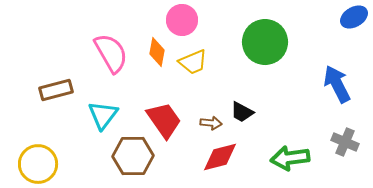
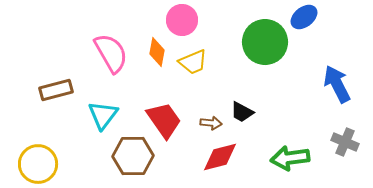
blue ellipse: moved 50 px left; rotated 8 degrees counterclockwise
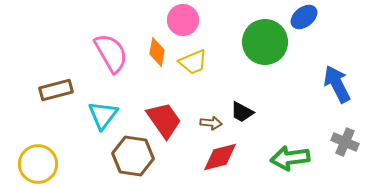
pink circle: moved 1 px right
brown hexagon: rotated 9 degrees clockwise
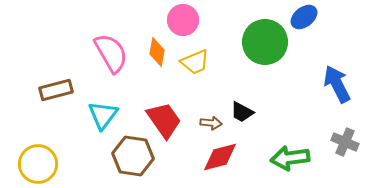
yellow trapezoid: moved 2 px right
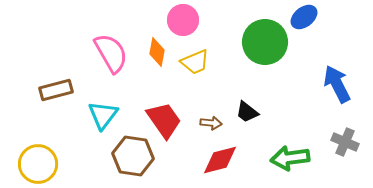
black trapezoid: moved 5 px right; rotated 10 degrees clockwise
red diamond: moved 3 px down
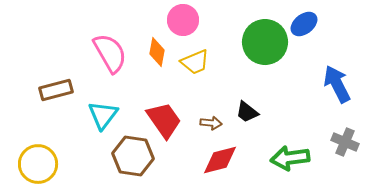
blue ellipse: moved 7 px down
pink semicircle: moved 1 px left
